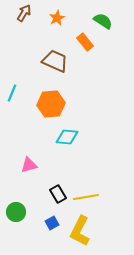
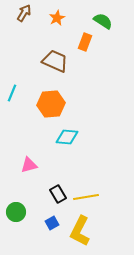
orange rectangle: rotated 60 degrees clockwise
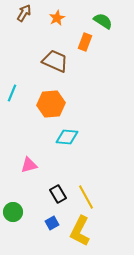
yellow line: rotated 70 degrees clockwise
green circle: moved 3 px left
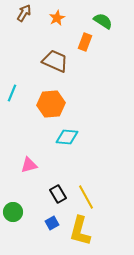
yellow L-shape: rotated 12 degrees counterclockwise
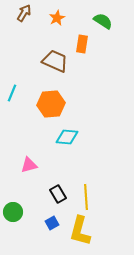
orange rectangle: moved 3 px left, 2 px down; rotated 12 degrees counterclockwise
yellow line: rotated 25 degrees clockwise
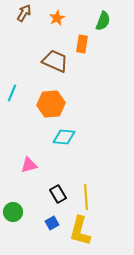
green semicircle: rotated 78 degrees clockwise
cyan diamond: moved 3 px left
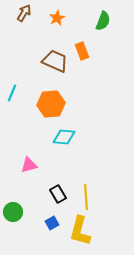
orange rectangle: moved 7 px down; rotated 30 degrees counterclockwise
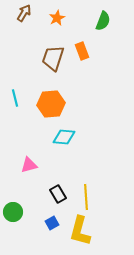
brown trapezoid: moved 2 px left, 3 px up; rotated 96 degrees counterclockwise
cyan line: moved 3 px right, 5 px down; rotated 36 degrees counterclockwise
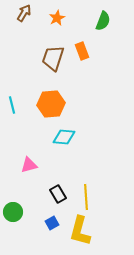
cyan line: moved 3 px left, 7 px down
